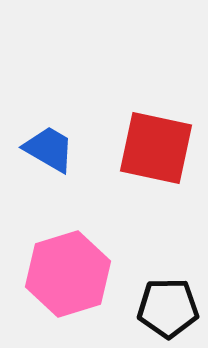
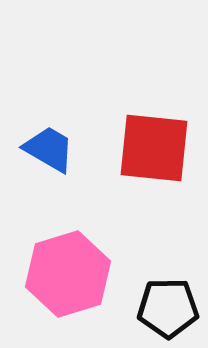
red square: moved 2 px left; rotated 6 degrees counterclockwise
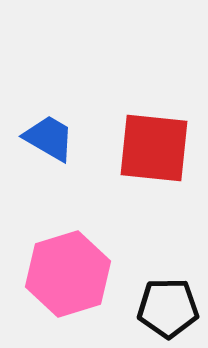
blue trapezoid: moved 11 px up
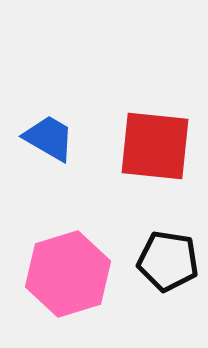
red square: moved 1 px right, 2 px up
black pentagon: moved 47 px up; rotated 10 degrees clockwise
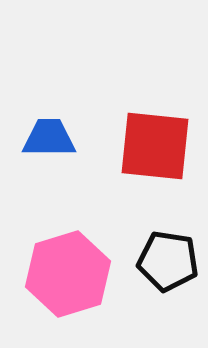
blue trapezoid: rotated 30 degrees counterclockwise
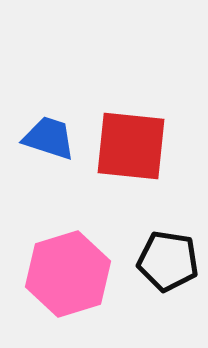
blue trapezoid: rotated 18 degrees clockwise
red square: moved 24 px left
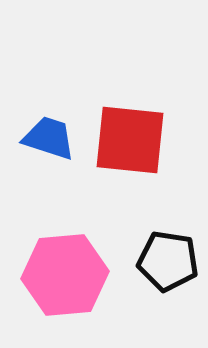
red square: moved 1 px left, 6 px up
pink hexagon: moved 3 px left, 1 px down; rotated 12 degrees clockwise
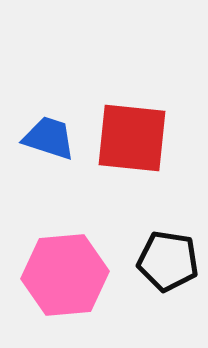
red square: moved 2 px right, 2 px up
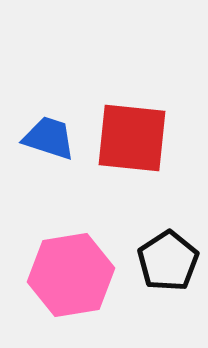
black pentagon: rotated 30 degrees clockwise
pink hexagon: moved 6 px right; rotated 4 degrees counterclockwise
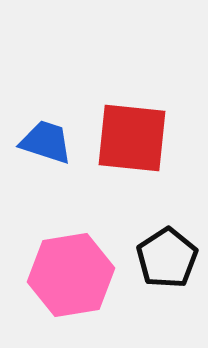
blue trapezoid: moved 3 px left, 4 px down
black pentagon: moved 1 px left, 3 px up
